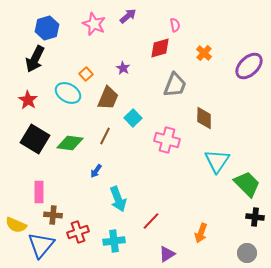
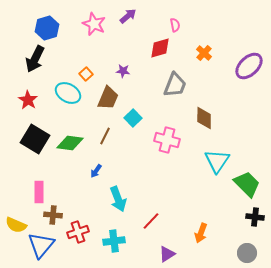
purple star: moved 3 px down; rotated 24 degrees counterclockwise
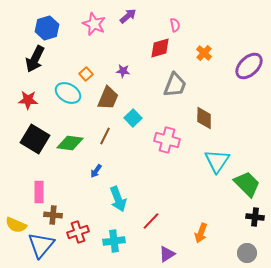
red star: rotated 30 degrees counterclockwise
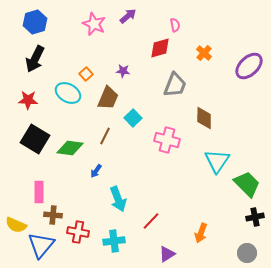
blue hexagon: moved 12 px left, 6 px up
green diamond: moved 5 px down
black cross: rotated 18 degrees counterclockwise
red cross: rotated 30 degrees clockwise
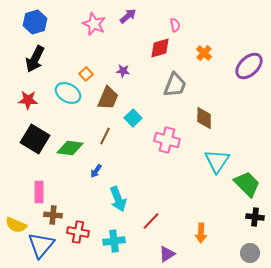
black cross: rotated 18 degrees clockwise
orange arrow: rotated 18 degrees counterclockwise
gray circle: moved 3 px right
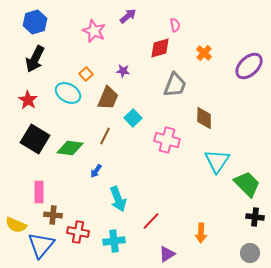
pink star: moved 7 px down
red star: rotated 30 degrees clockwise
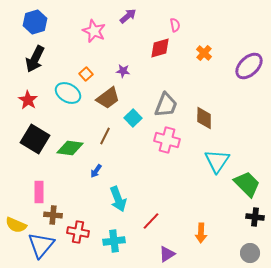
gray trapezoid: moved 9 px left, 20 px down
brown trapezoid: rotated 30 degrees clockwise
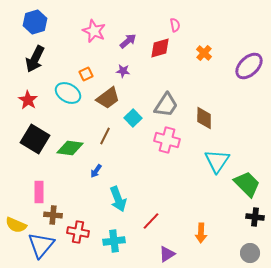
purple arrow: moved 25 px down
orange square: rotated 16 degrees clockwise
gray trapezoid: rotated 12 degrees clockwise
